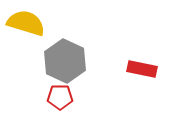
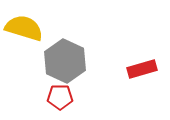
yellow semicircle: moved 2 px left, 5 px down
red rectangle: rotated 28 degrees counterclockwise
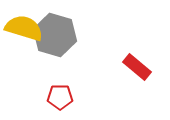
gray hexagon: moved 10 px left, 26 px up; rotated 9 degrees counterclockwise
red rectangle: moved 5 px left, 2 px up; rotated 56 degrees clockwise
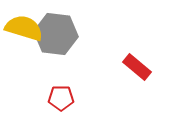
gray hexagon: moved 1 px right, 1 px up; rotated 9 degrees counterclockwise
red pentagon: moved 1 px right, 1 px down
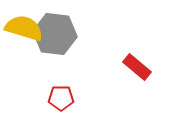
gray hexagon: moved 1 px left
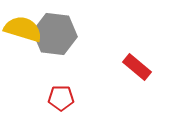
yellow semicircle: moved 1 px left, 1 px down
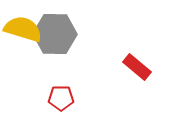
gray hexagon: rotated 6 degrees counterclockwise
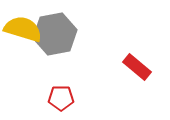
gray hexagon: rotated 12 degrees counterclockwise
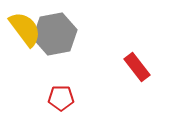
yellow semicircle: moved 2 px right; rotated 36 degrees clockwise
red rectangle: rotated 12 degrees clockwise
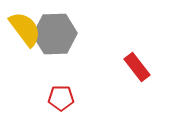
gray hexagon: rotated 9 degrees clockwise
